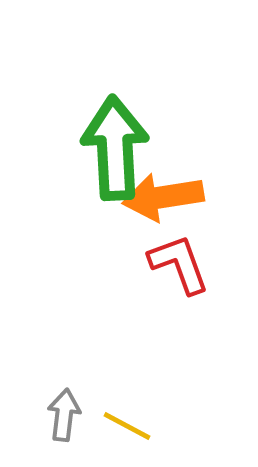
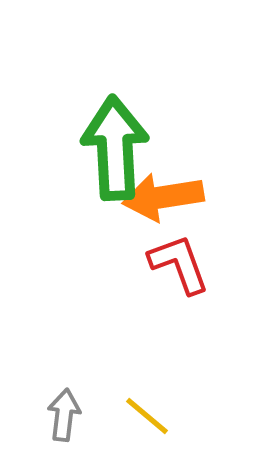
yellow line: moved 20 px right, 10 px up; rotated 12 degrees clockwise
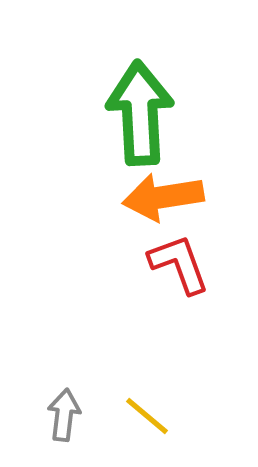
green arrow: moved 25 px right, 35 px up
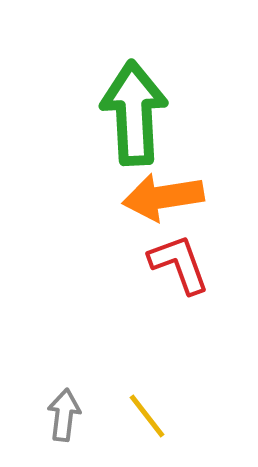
green arrow: moved 6 px left
yellow line: rotated 12 degrees clockwise
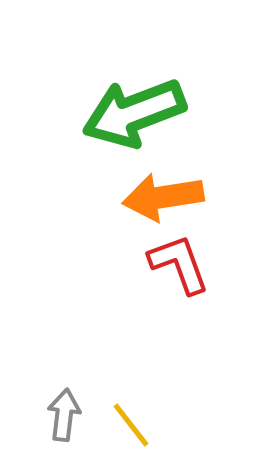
green arrow: rotated 108 degrees counterclockwise
yellow line: moved 16 px left, 9 px down
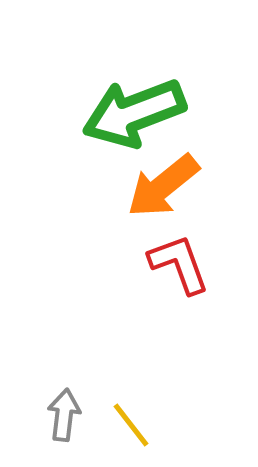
orange arrow: moved 11 px up; rotated 30 degrees counterclockwise
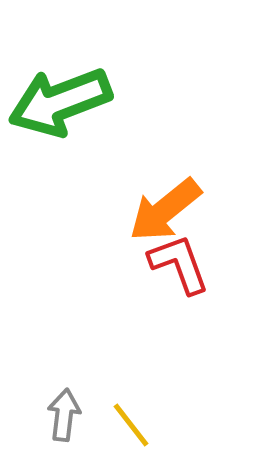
green arrow: moved 74 px left, 11 px up
orange arrow: moved 2 px right, 24 px down
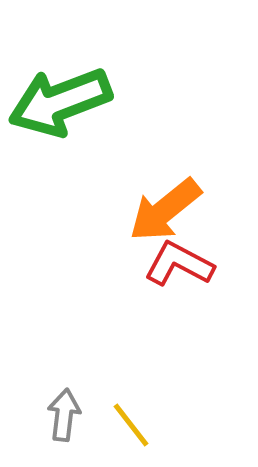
red L-shape: rotated 42 degrees counterclockwise
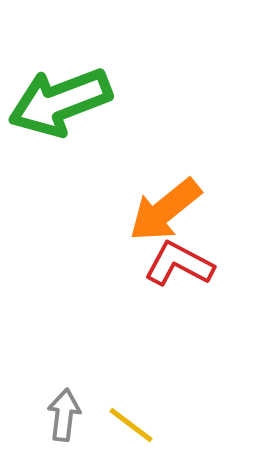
yellow line: rotated 15 degrees counterclockwise
